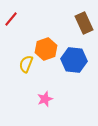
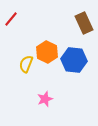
orange hexagon: moved 1 px right, 3 px down; rotated 15 degrees counterclockwise
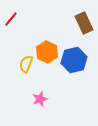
blue hexagon: rotated 20 degrees counterclockwise
pink star: moved 5 px left
